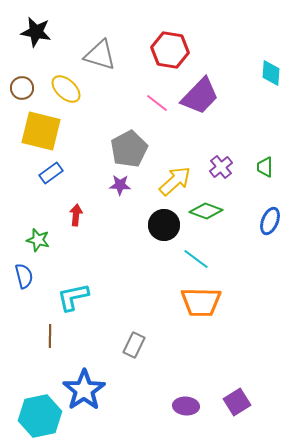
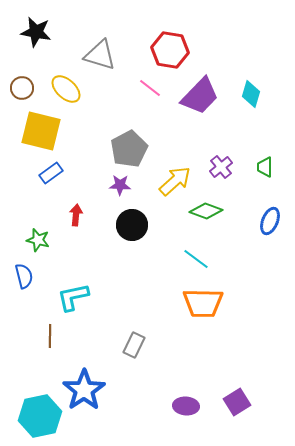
cyan diamond: moved 20 px left, 21 px down; rotated 12 degrees clockwise
pink line: moved 7 px left, 15 px up
black circle: moved 32 px left
orange trapezoid: moved 2 px right, 1 px down
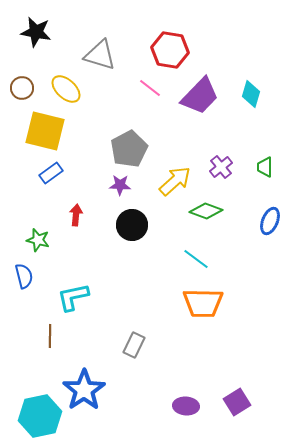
yellow square: moved 4 px right
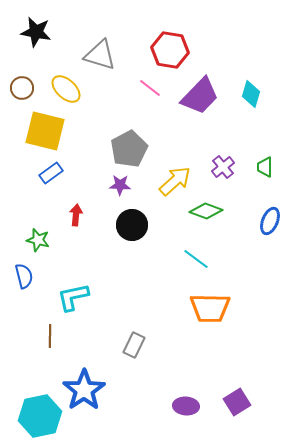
purple cross: moved 2 px right
orange trapezoid: moved 7 px right, 5 px down
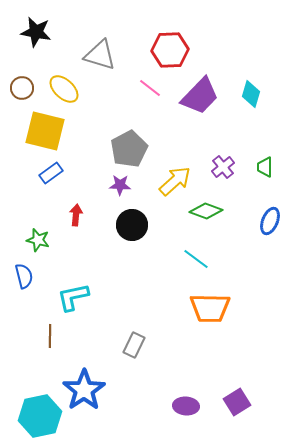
red hexagon: rotated 12 degrees counterclockwise
yellow ellipse: moved 2 px left
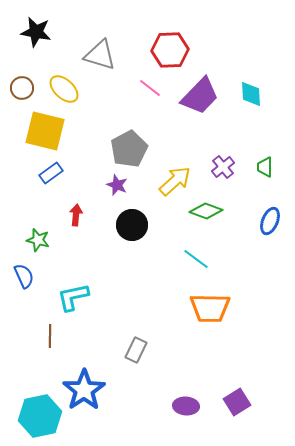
cyan diamond: rotated 20 degrees counterclockwise
purple star: moved 3 px left; rotated 20 degrees clockwise
blue semicircle: rotated 10 degrees counterclockwise
gray rectangle: moved 2 px right, 5 px down
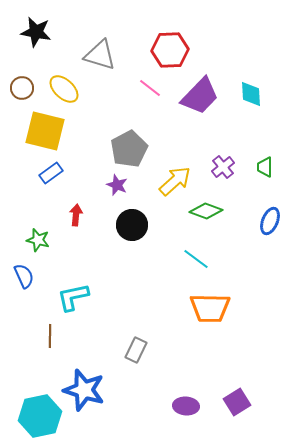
blue star: rotated 21 degrees counterclockwise
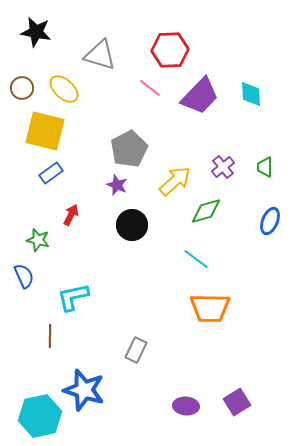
green diamond: rotated 36 degrees counterclockwise
red arrow: moved 5 px left; rotated 20 degrees clockwise
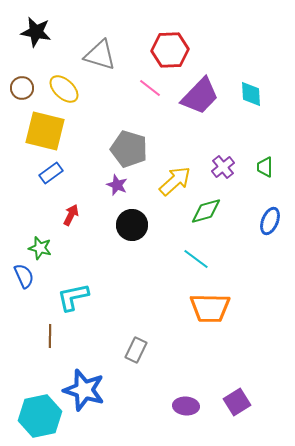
gray pentagon: rotated 27 degrees counterclockwise
green star: moved 2 px right, 8 px down
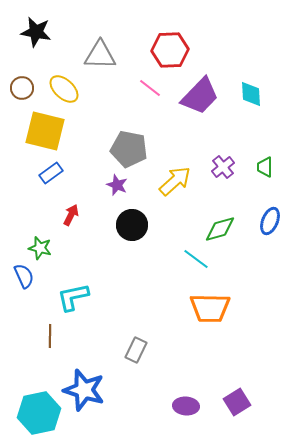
gray triangle: rotated 16 degrees counterclockwise
gray pentagon: rotated 6 degrees counterclockwise
green diamond: moved 14 px right, 18 px down
cyan hexagon: moved 1 px left, 3 px up
